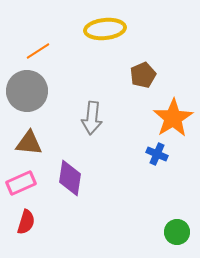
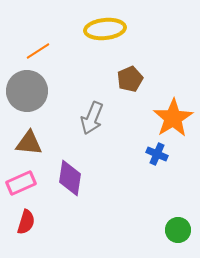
brown pentagon: moved 13 px left, 4 px down
gray arrow: rotated 16 degrees clockwise
green circle: moved 1 px right, 2 px up
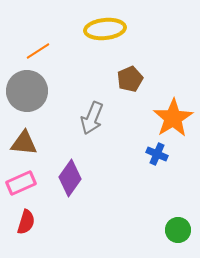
brown triangle: moved 5 px left
purple diamond: rotated 27 degrees clockwise
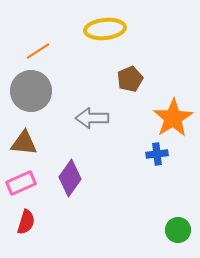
gray circle: moved 4 px right
gray arrow: rotated 68 degrees clockwise
blue cross: rotated 30 degrees counterclockwise
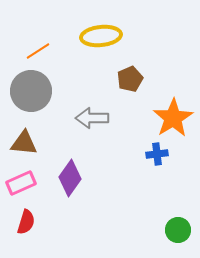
yellow ellipse: moved 4 px left, 7 px down
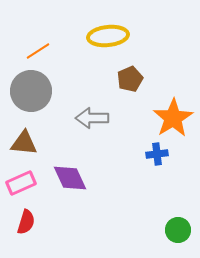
yellow ellipse: moved 7 px right
purple diamond: rotated 60 degrees counterclockwise
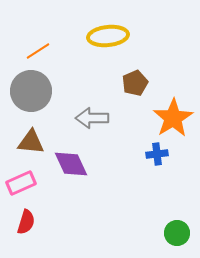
brown pentagon: moved 5 px right, 4 px down
brown triangle: moved 7 px right, 1 px up
purple diamond: moved 1 px right, 14 px up
green circle: moved 1 px left, 3 px down
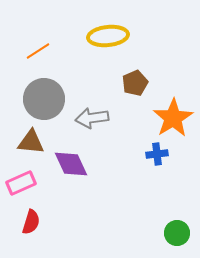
gray circle: moved 13 px right, 8 px down
gray arrow: rotated 8 degrees counterclockwise
red semicircle: moved 5 px right
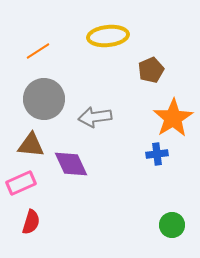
brown pentagon: moved 16 px right, 13 px up
gray arrow: moved 3 px right, 1 px up
brown triangle: moved 3 px down
green circle: moved 5 px left, 8 px up
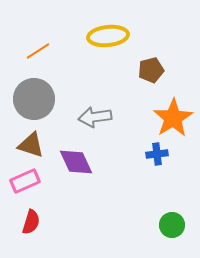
brown pentagon: rotated 10 degrees clockwise
gray circle: moved 10 px left
brown triangle: rotated 12 degrees clockwise
purple diamond: moved 5 px right, 2 px up
pink rectangle: moved 4 px right, 2 px up
